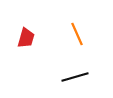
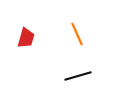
black line: moved 3 px right, 1 px up
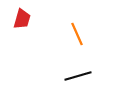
red trapezoid: moved 4 px left, 19 px up
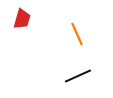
black line: rotated 8 degrees counterclockwise
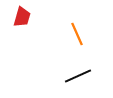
red trapezoid: moved 2 px up
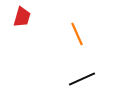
black line: moved 4 px right, 3 px down
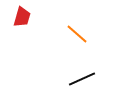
orange line: rotated 25 degrees counterclockwise
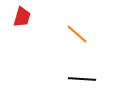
black line: rotated 28 degrees clockwise
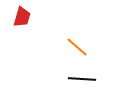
orange line: moved 13 px down
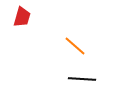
orange line: moved 2 px left, 1 px up
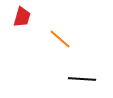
orange line: moved 15 px left, 7 px up
